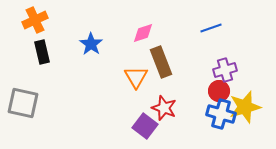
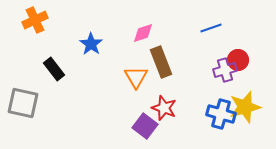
black rectangle: moved 12 px right, 17 px down; rotated 25 degrees counterclockwise
red circle: moved 19 px right, 31 px up
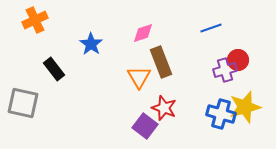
orange triangle: moved 3 px right
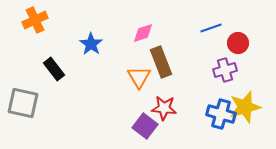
red circle: moved 17 px up
red star: rotated 15 degrees counterclockwise
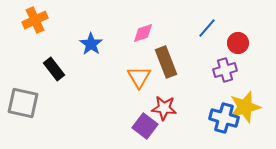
blue line: moved 4 px left; rotated 30 degrees counterclockwise
brown rectangle: moved 5 px right
blue cross: moved 3 px right, 4 px down
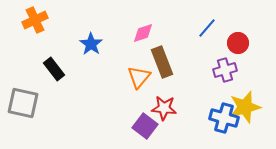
brown rectangle: moved 4 px left
orange triangle: rotated 10 degrees clockwise
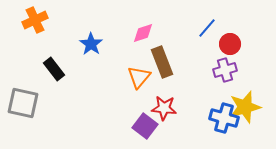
red circle: moved 8 px left, 1 px down
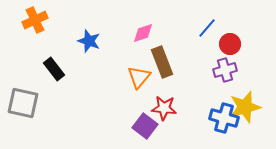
blue star: moved 2 px left, 3 px up; rotated 15 degrees counterclockwise
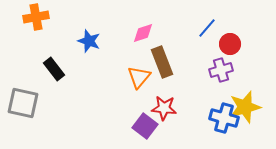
orange cross: moved 1 px right, 3 px up; rotated 15 degrees clockwise
purple cross: moved 4 px left
